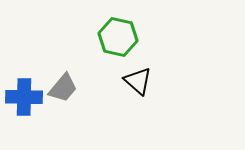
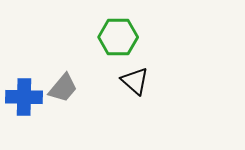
green hexagon: rotated 12 degrees counterclockwise
black triangle: moved 3 px left
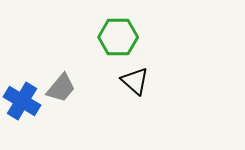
gray trapezoid: moved 2 px left
blue cross: moved 2 px left, 4 px down; rotated 30 degrees clockwise
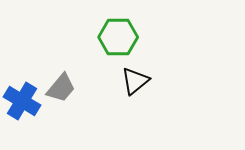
black triangle: rotated 40 degrees clockwise
